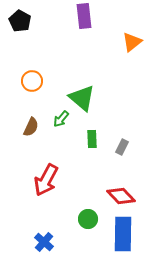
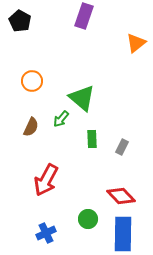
purple rectangle: rotated 25 degrees clockwise
orange triangle: moved 4 px right, 1 px down
blue cross: moved 2 px right, 9 px up; rotated 24 degrees clockwise
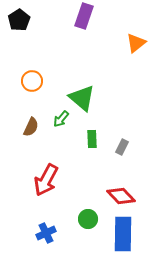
black pentagon: moved 1 px left, 1 px up; rotated 10 degrees clockwise
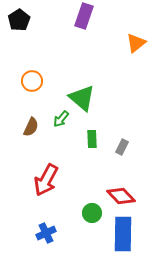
green circle: moved 4 px right, 6 px up
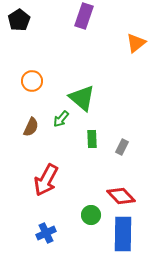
green circle: moved 1 px left, 2 px down
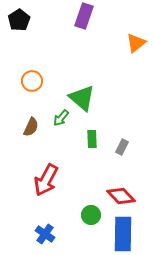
green arrow: moved 1 px up
blue cross: moved 1 px left, 1 px down; rotated 30 degrees counterclockwise
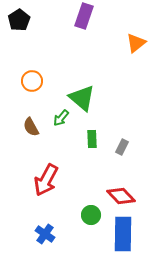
brown semicircle: rotated 126 degrees clockwise
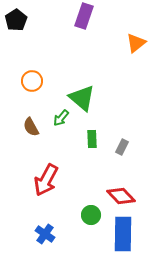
black pentagon: moved 3 px left
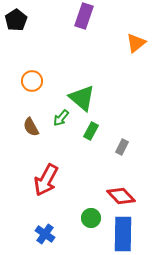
green rectangle: moved 1 px left, 8 px up; rotated 30 degrees clockwise
green circle: moved 3 px down
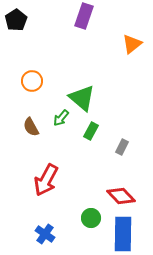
orange triangle: moved 4 px left, 1 px down
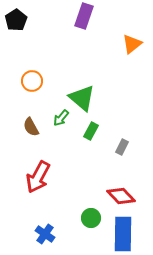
red arrow: moved 8 px left, 3 px up
